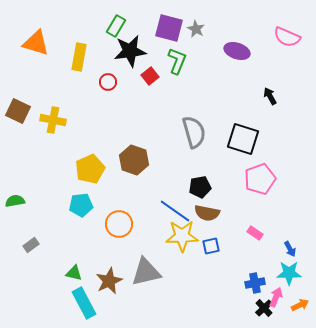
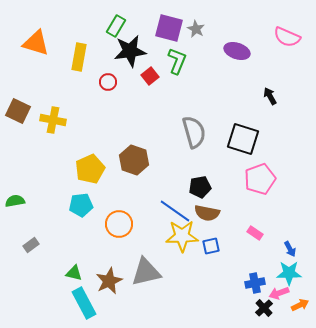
pink arrow: moved 3 px right, 4 px up; rotated 132 degrees counterclockwise
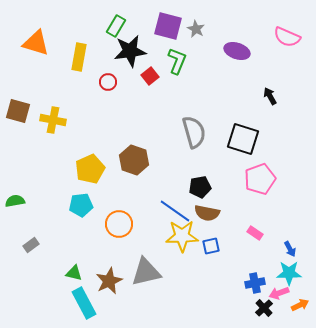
purple square: moved 1 px left, 2 px up
brown square: rotated 10 degrees counterclockwise
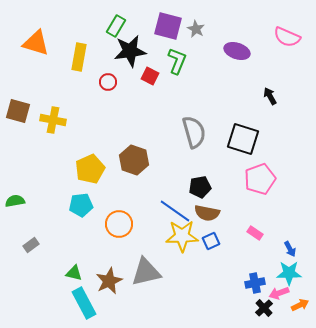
red square: rotated 24 degrees counterclockwise
blue square: moved 5 px up; rotated 12 degrees counterclockwise
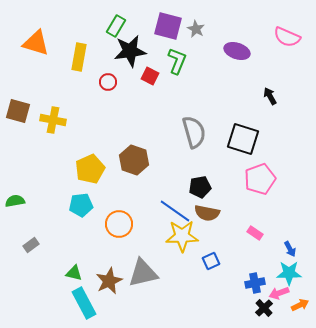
blue square: moved 20 px down
gray triangle: moved 3 px left, 1 px down
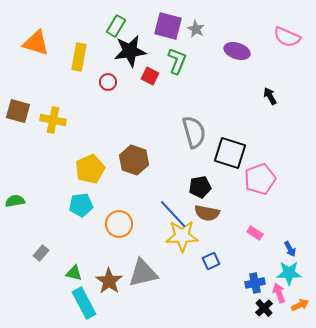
black square: moved 13 px left, 14 px down
blue line: moved 2 px left, 3 px down; rotated 12 degrees clockwise
gray rectangle: moved 10 px right, 8 px down; rotated 14 degrees counterclockwise
brown star: rotated 12 degrees counterclockwise
pink arrow: rotated 90 degrees clockwise
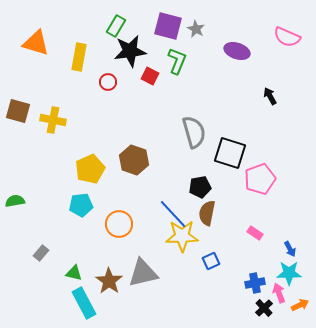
brown semicircle: rotated 90 degrees clockwise
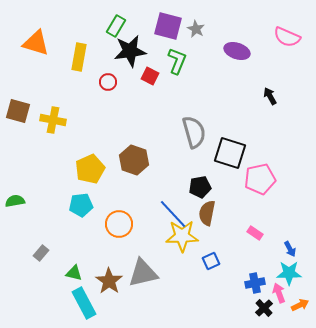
pink pentagon: rotated 8 degrees clockwise
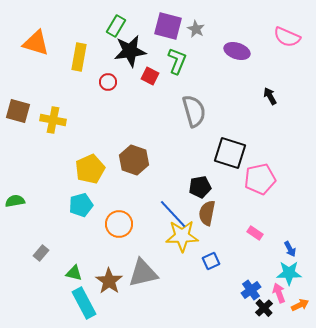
gray semicircle: moved 21 px up
cyan pentagon: rotated 10 degrees counterclockwise
blue cross: moved 4 px left, 7 px down; rotated 24 degrees counterclockwise
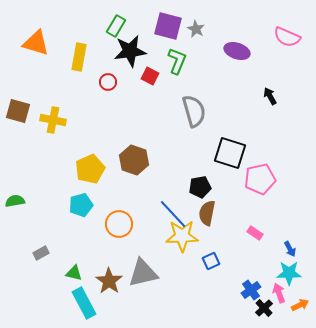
gray rectangle: rotated 21 degrees clockwise
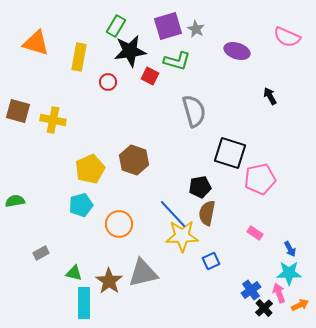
purple square: rotated 32 degrees counterclockwise
green L-shape: rotated 84 degrees clockwise
cyan rectangle: rotated 28 degrees clockwise
